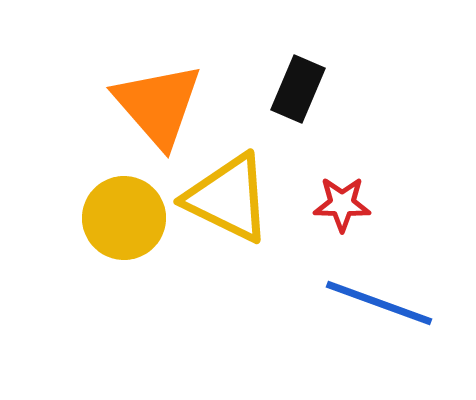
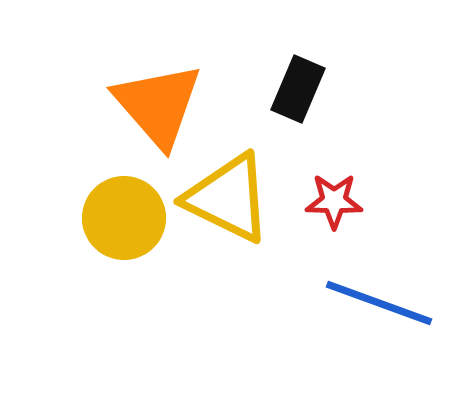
red star: moved 8 px left, 3 px up
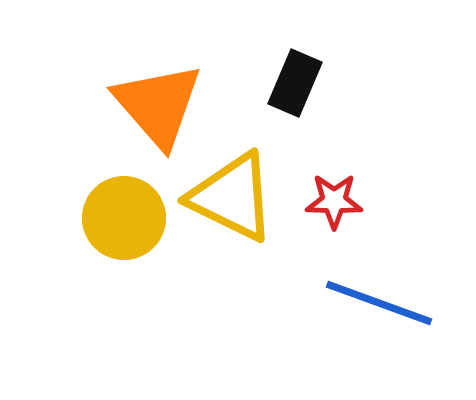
black rectangle: moved 3 px left, 6 px up
yellow triangle: moved 4 px right, 1 px up
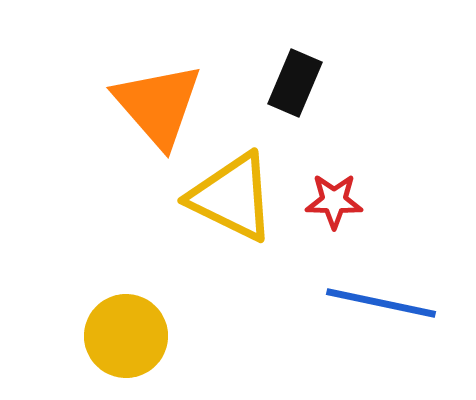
yellow circle: moved 2 px right, 118 px down
blue line: moved 2 px right; rotated 8 degrees counterclockwise
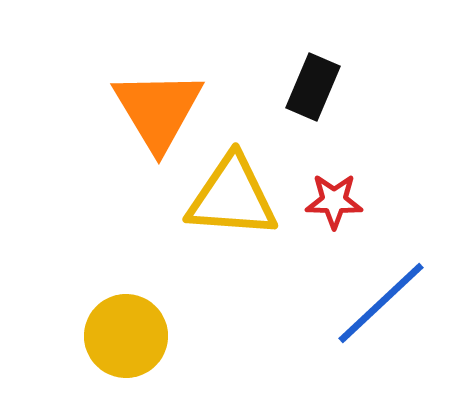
black rectangle: moved 18 px right, 4 px down
orange triangle: moved 5 px down; rotated 10 degrees clockwise
yellow triangle: rotated 22 degrees counterclockwise
blue line: rotated 55 degrees counterclockwise
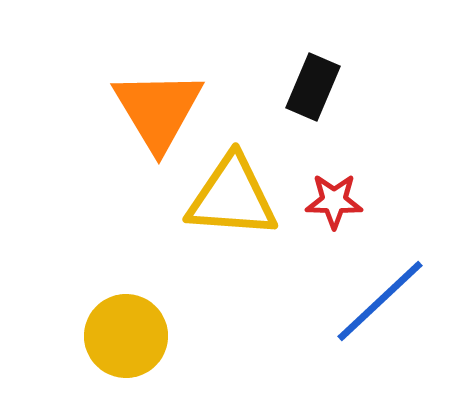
blue line: moved 1 px left, 2 px up
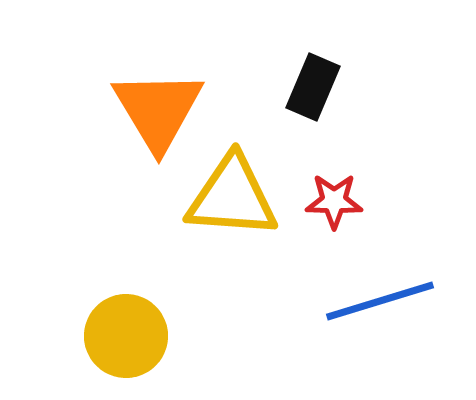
blue line: rotated 26 degrees clockwise
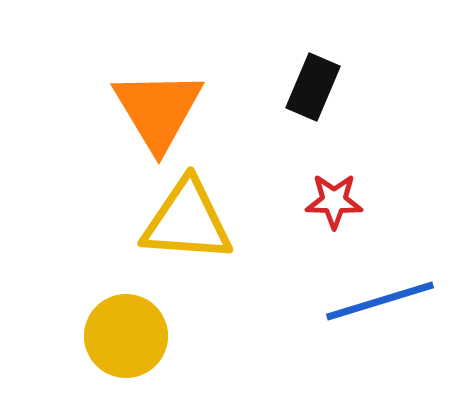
yellow triangle: moved 45 px left, 24 px down
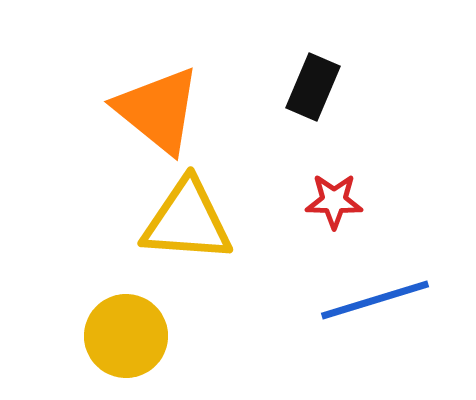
orange triangle: rotated 20 degrees counterclockwise
blue line: moved 5 px left, 1 px up
